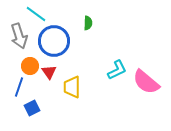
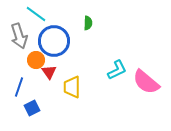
orange circle: moved 6 px right, 6 px up
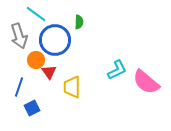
green semicircle: moved 9 px left, 1 px up
blue circle: moved 1 px right, 1 px up
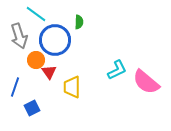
blue line: moved 4 px left
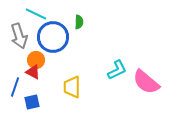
cyan line: rotated 10 degrees counterclockwise
blue circle: moved 2 px left, 3 px up
red triangle: moved 16 px left; rotated 28 degrees counterclockwise
blue square: moved 6 px up; rotated 14 degrees clockwise
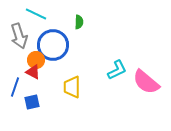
blue circle: moved 8 px down
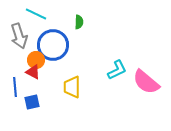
blue line: rotated 24 degrees counterclockwise
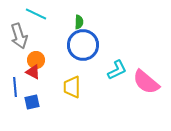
blue circle: moved 30 px right
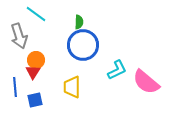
cyan line: rotated 10 degrees clockwise
red triangle: rotated 35 degrees clockwise
blue square: moved 3 px right, 2 px up
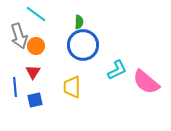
orange circle: moved 14 px up
